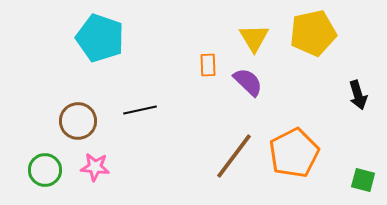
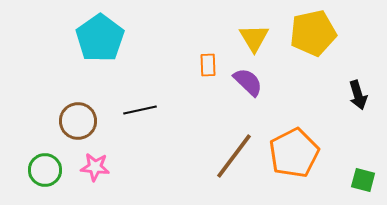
cyan pentagon: rotated 18 degrees clockwise
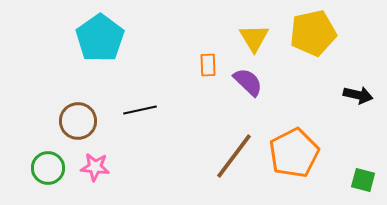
black arrow: rotated 60 degrees counterclockwise
green circle: moved 3 px right, 2 px up
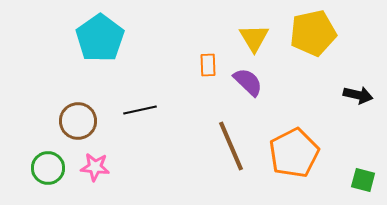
brown line: moved 3 px left, 10 px up; rotated 60 degrees counterclockwise
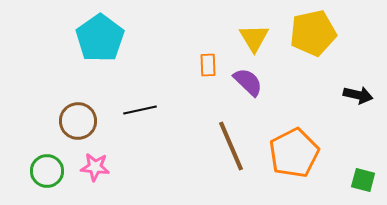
green circle: moved 1 px left, 3 px down
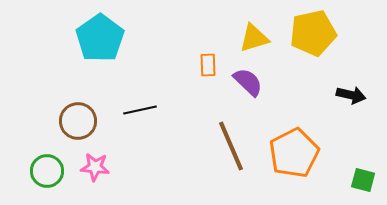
yellow triangle: rotated 44 degrees clockwise
black arrow: moved 7 px left
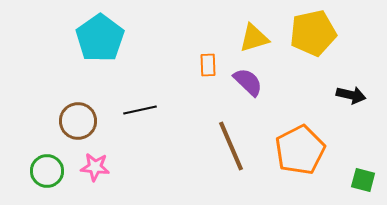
orange pentagon: moved 6 px right, 3 px up
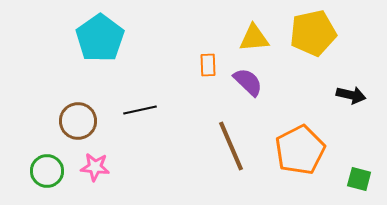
yellow triangle: rotated 12 degrees clockwise
green square: moved 4 px left, 1 px up
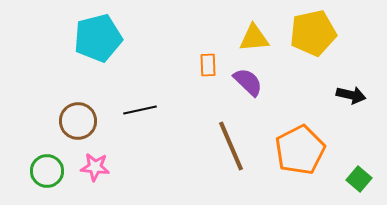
cyan pentagon: moved 2 px left; rotated 21 degrees clockwise
green square: rotated 25 degrees clockwise
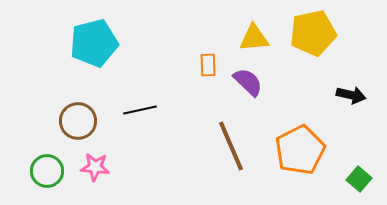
cyan pentagon: moved 4 px left, 5 px down
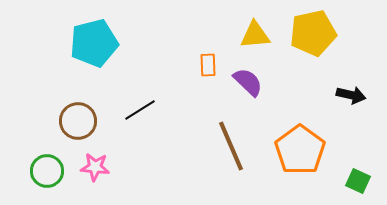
yellow triangle: moved 1 px right, 3 px up
black line: rotated 20 degrees counterclockwise
orange pentagon: rotated 9 degrees counterclockwise
green square: moved 1 px left, 2 px down; rotated 15 degrees counterclockwise
